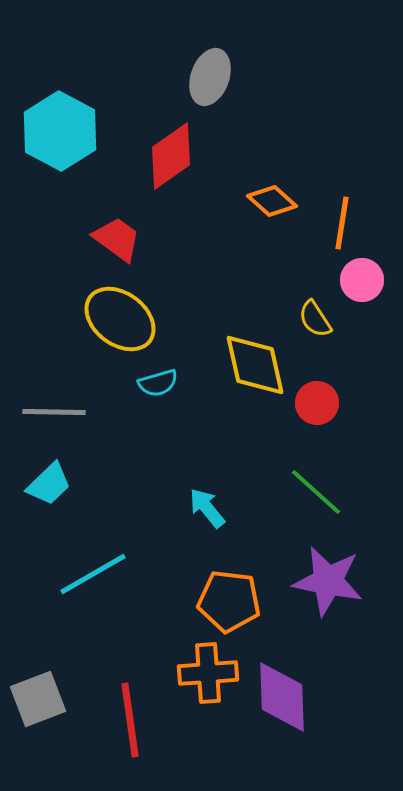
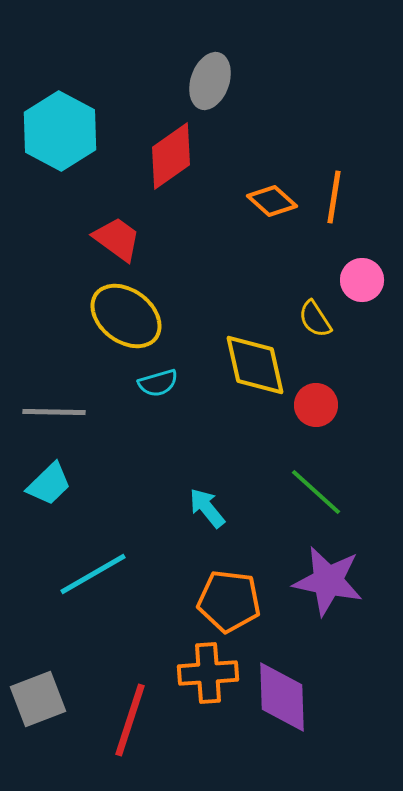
gray ellipse: moved 4 px down
orange line: moved 8 px left, 26 px up
yellow ellipse: moved 6 px right, 3 px up
red circle: moved 1 px left, 2 px down
red line: rotated 26 degrees clockwise
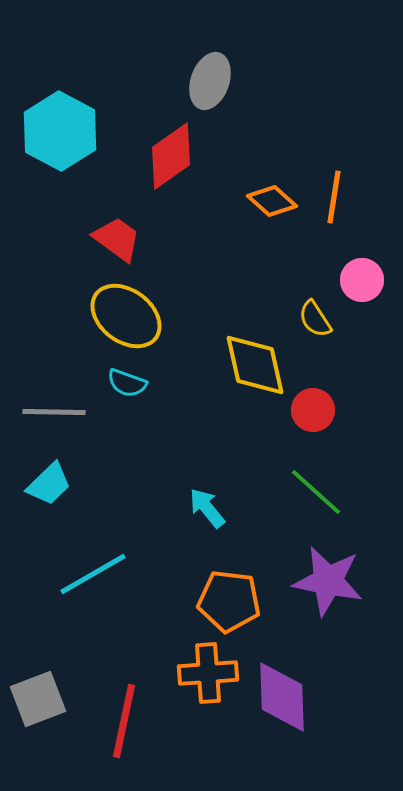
cyan semicircle: moved 31 px left; rotated 36 degrees clockwise
red circle: moved 3 px left, 5 px down
red line: moved 6 px left, 1 px down; rotated 6 degrees counterclockwise
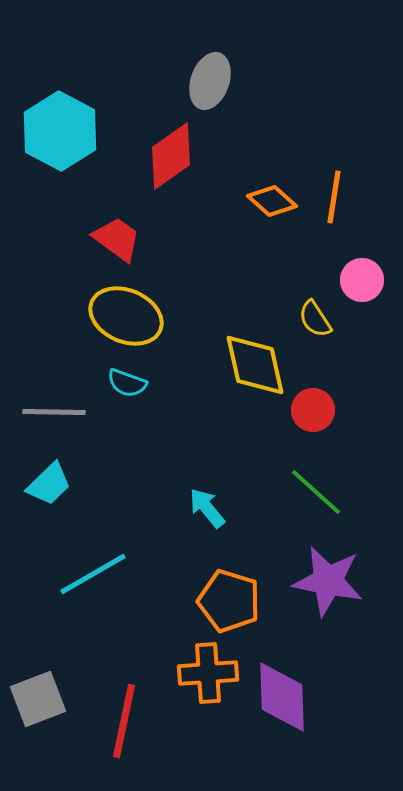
yellow ellipse: rotated 14 degrees counterclockwise
orange pentagon: rotated 10 degrees clockwise
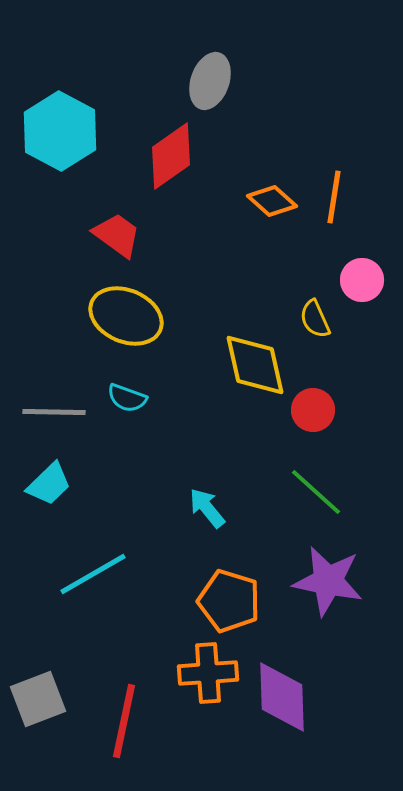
red trapezoid: moved 4 px up
yellow semicircle: rotated 9 degrees clockwise
cyan semicircle: moved 15 px down
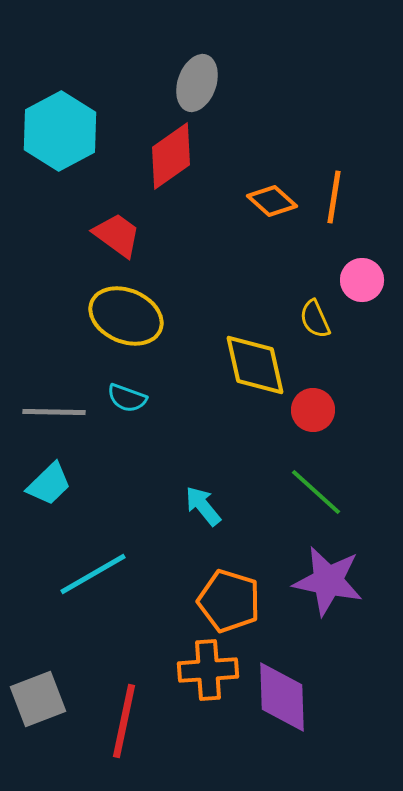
gray ellipse: moved 13 px left, 2 px down
cyan hexagon: rotated 4 degrees clockwise
cyan arrow: moved 4 px left, 2 px up
orange cross: moved 3 px up
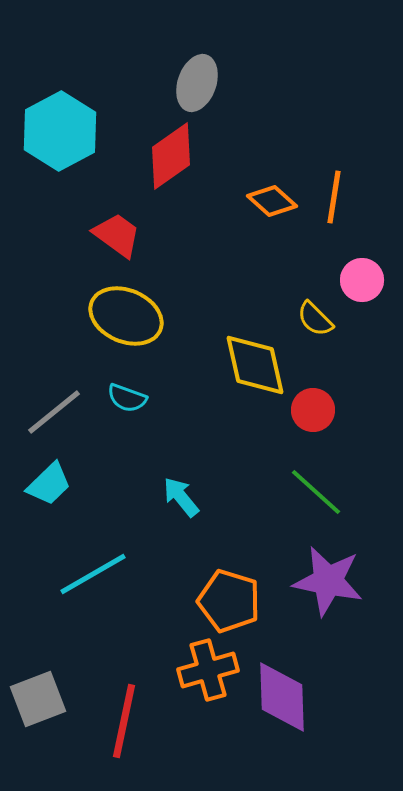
yellow semicircle: rotated 21 degrees counterclockwise
gray line: rotated 40 degrees counterclockwise
cyan arrow: moved 22 px left, 9 px up
orange cross: rotated 12 degrees counterclockwise
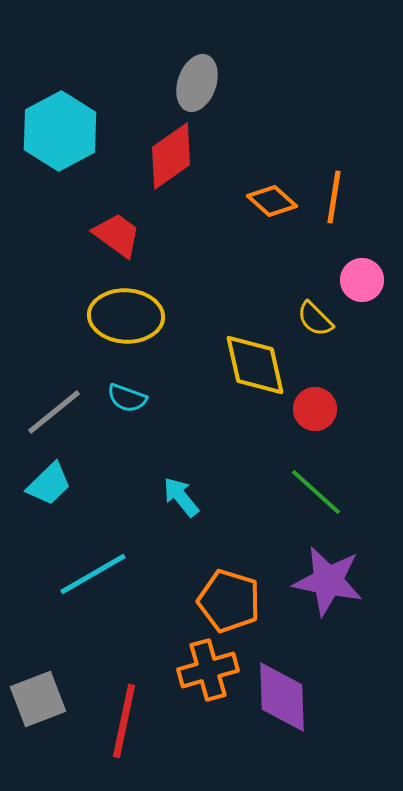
yellow ellipse: rotated 20 degrees counterclockwise
red circle: moved 2 px right, 1 px up
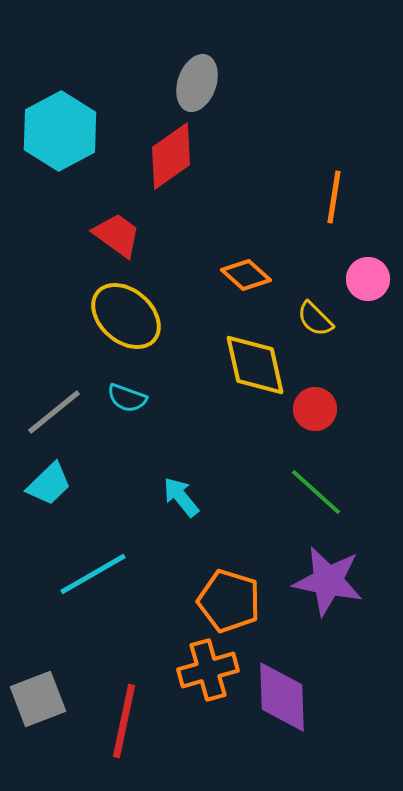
orange diamond: moved 26 px left, 74 px down
pink circle: moved 6 px right, 1 px up
yellow ellipse: rotated 38 degrees clockwise
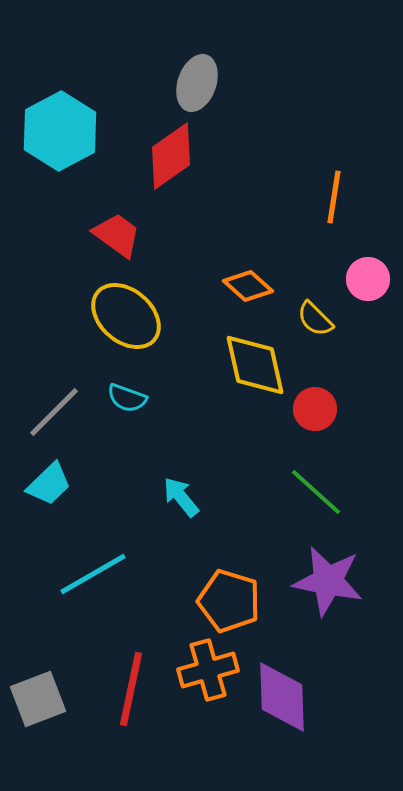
orange diamond: moved 2 px right, 11 px down
gray line: rotated 6 degrees counterclockwise
red line: moved 7 px right, 32 px up
